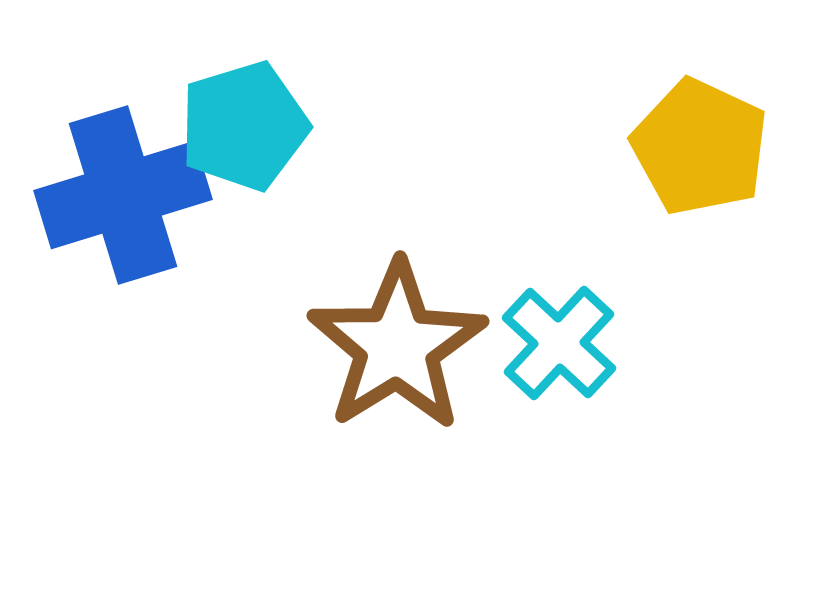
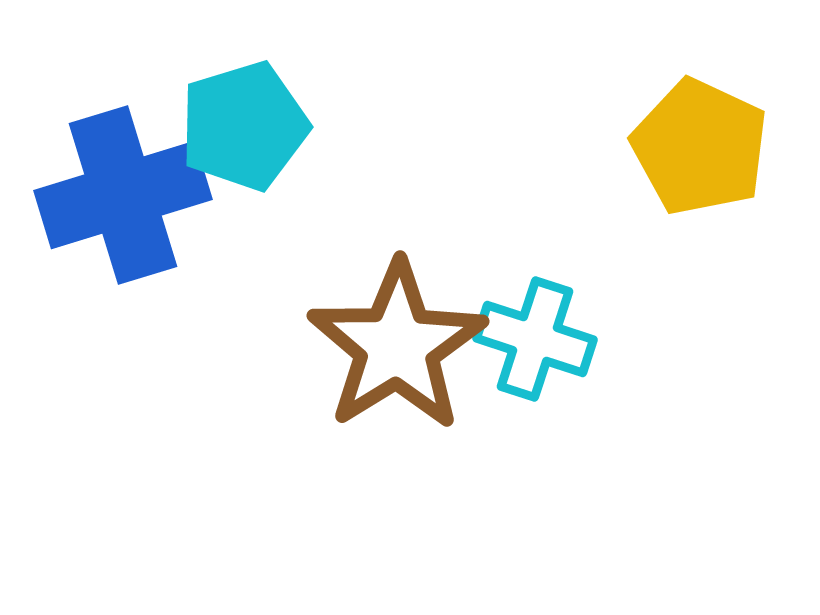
cyan cross: moved 24 px left, 4 px up; rotated 25 degrees counterclockwise
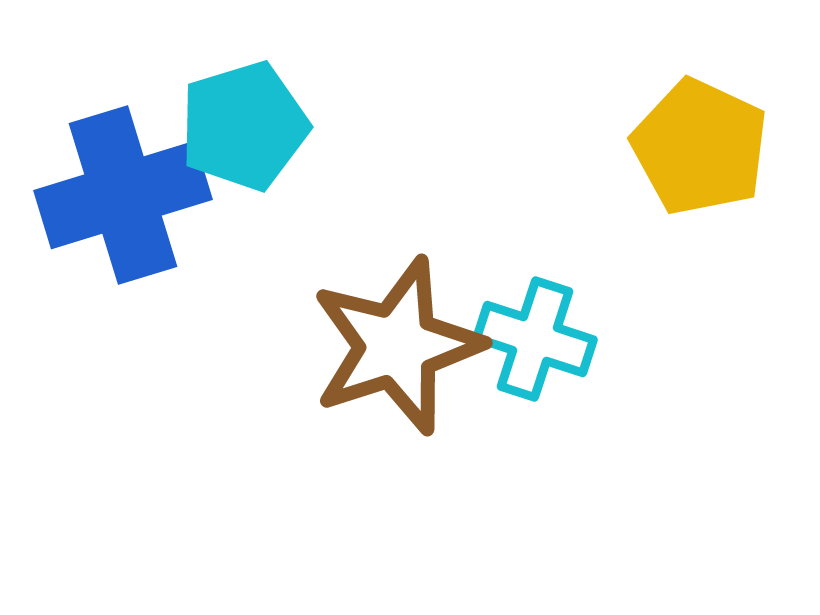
brown star: rotated 14 degrees clockwise
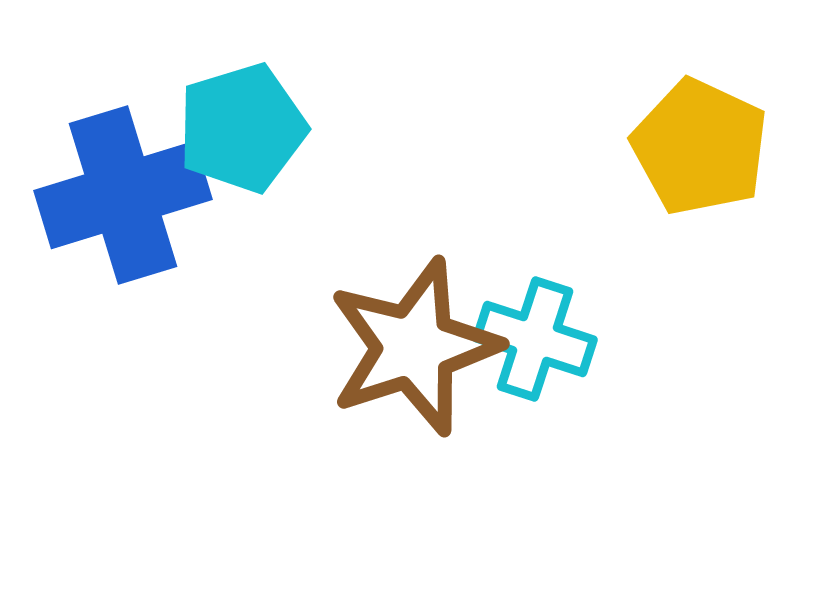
cyan pentagon: moved 2 px left, 2 px down
brown star: moved 17 px right, 1 px down
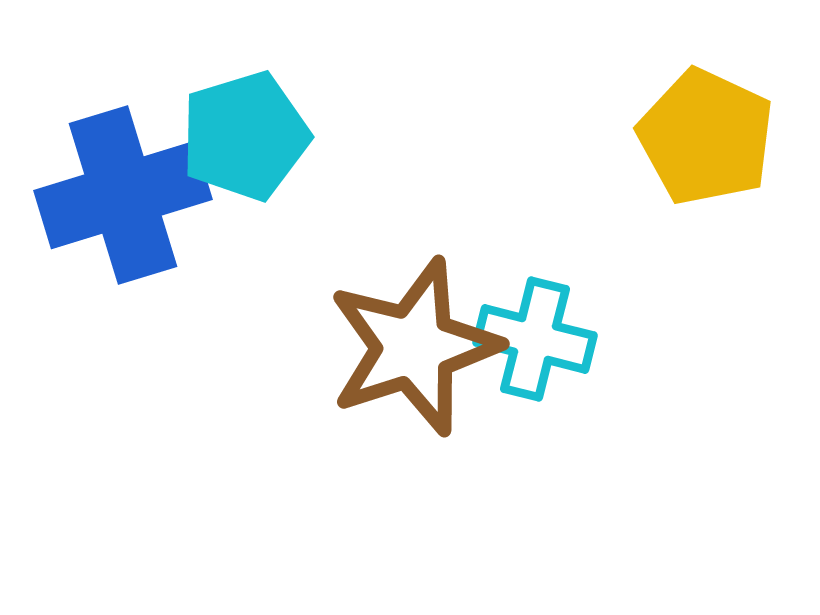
cyan pentagon: moved 3 px right, 8 px down
yellow pentagon: moved 6 px right, 10 px up
cyan cross: rotated 4 degrees counterclockwise
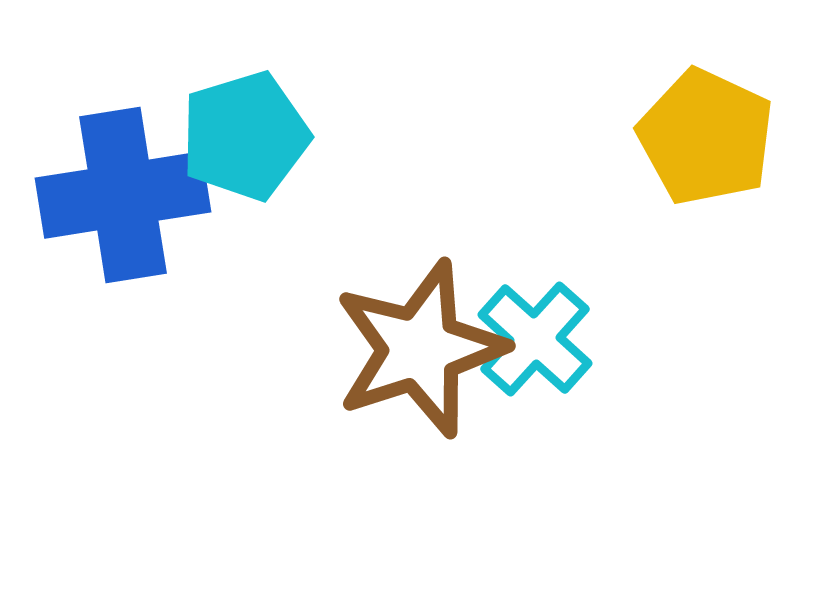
blue cross: rotated 8 degrees clockwise
cyan cross: rotated 28 degrees clockwise
brown star: moved 6 px right, 2 px down
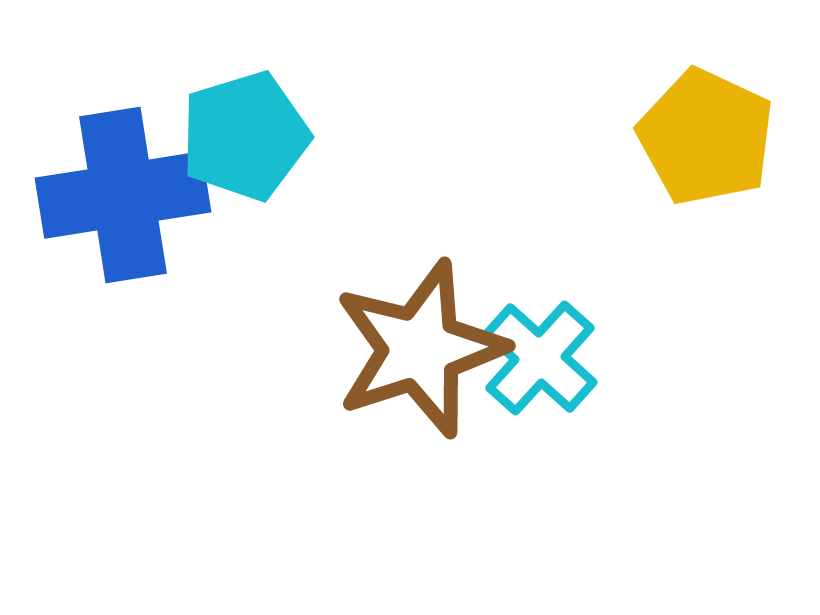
cyan cross: moved 5 px right, 19 px down
